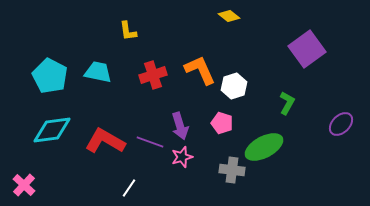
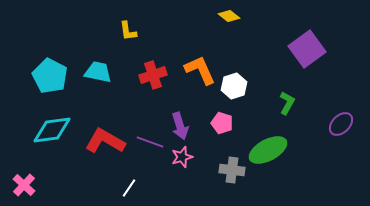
green ellipse: moved 4 px right, 3 px down
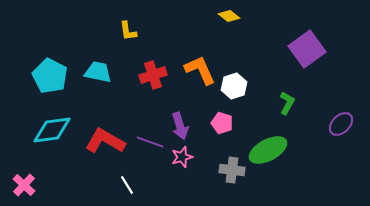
white line: moved 2 px left, 3 px up; rotated 66 degrees counterclockwise
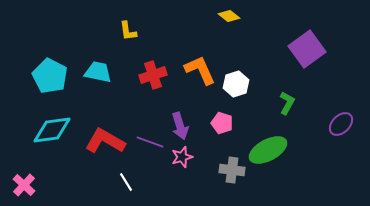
white hexagon: moved 2 px right, 2 px up
white line: moved 1 px left, 3 px up
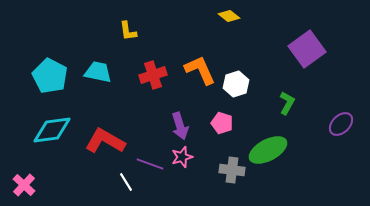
purple line: moved 22 px down
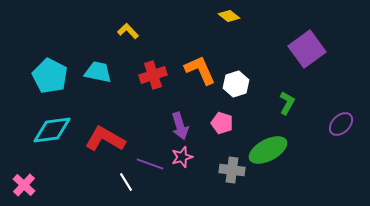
yellow L-shape: rotated 145 degrees clockwise
red L-shape: moved 2 px up
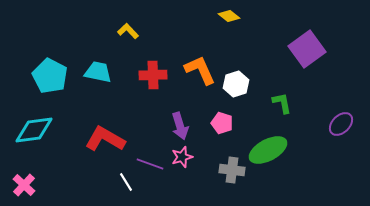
red cross: rotated 16 degrees clockwise
green L-shape: moved 5 px left; rotated 40 degrees counterclockwise
cyan diamond: moved 18 px left
